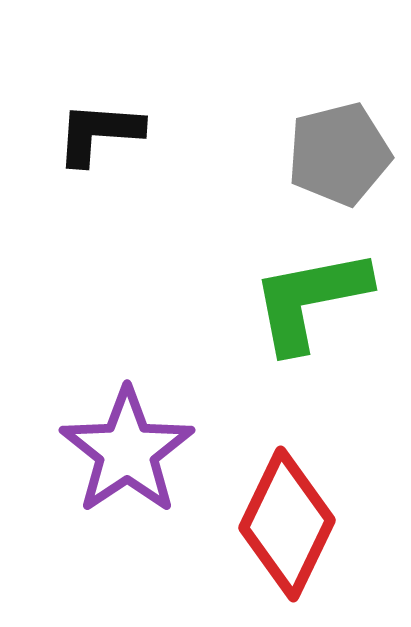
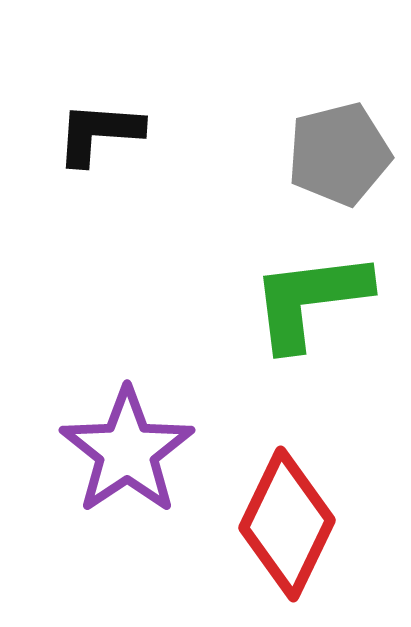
green L-shape: rotated 4 degrees clockwise
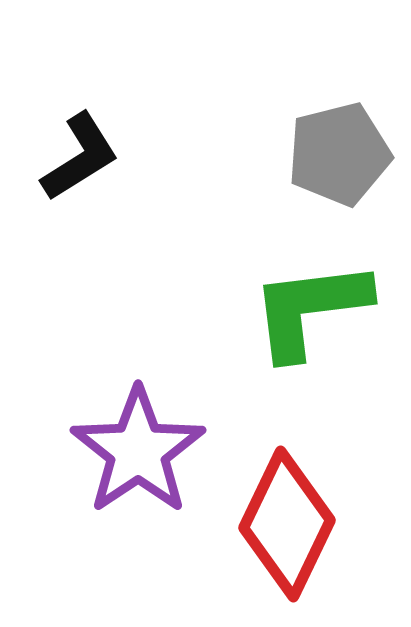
black L-shape: moved 19 px left, 24 px down; rotated 144 degrees clockwise
green L-shape: moved 9 px down
purple star: moved 11 px right
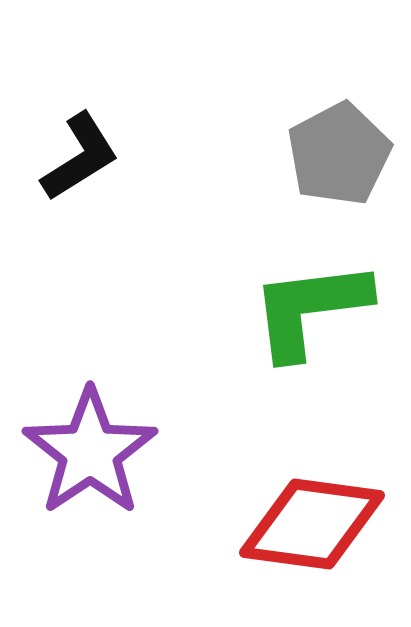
gray pentagon: rotated 14 degrees counterclockwise
purple star: moved 48 px left, 1 px down
red diamond: moved 25 px right; rotated 72 degrees clockwise
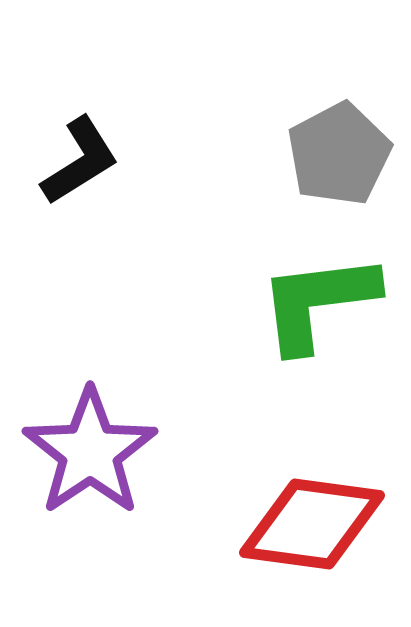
black L-shape: moved 4 px down
green L-shape: moved 8 px right, 7 px up
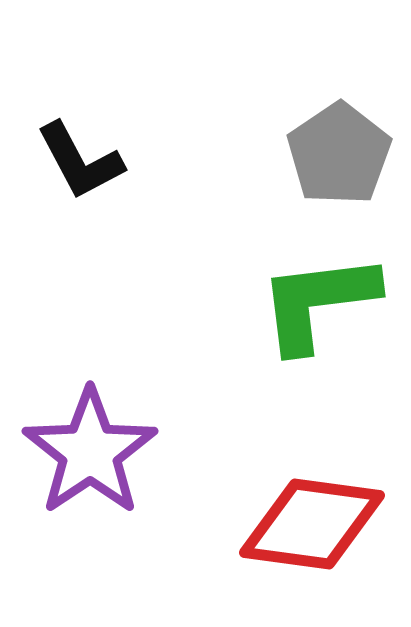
gray pentagon: rotated 6 degrees counterclockwise
black L-shape: rotated 94 degrees clockwise
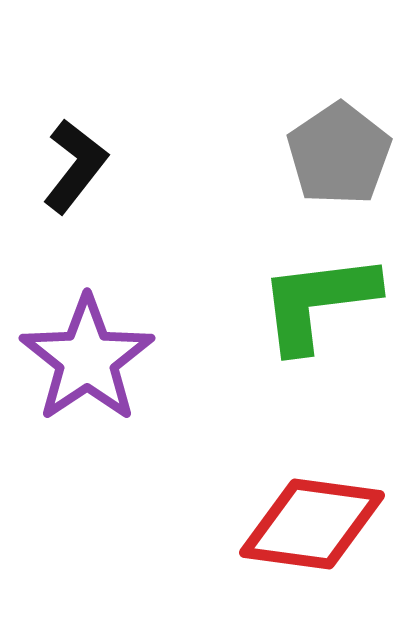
black L-shape: moved 5 px left, 5 px down; rotated 114 degrees counterclockwise
purple star: moved 3 px left, 93 px up
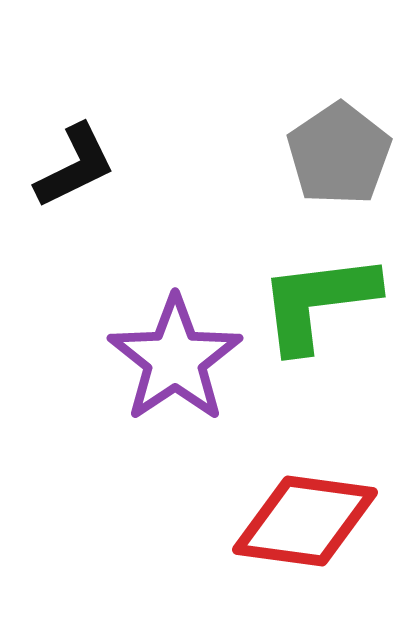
black L-shape: rotated 26 degrees clockwise
purple star: moved 88 px right
red diamond: moved 7 px left, 3 px up
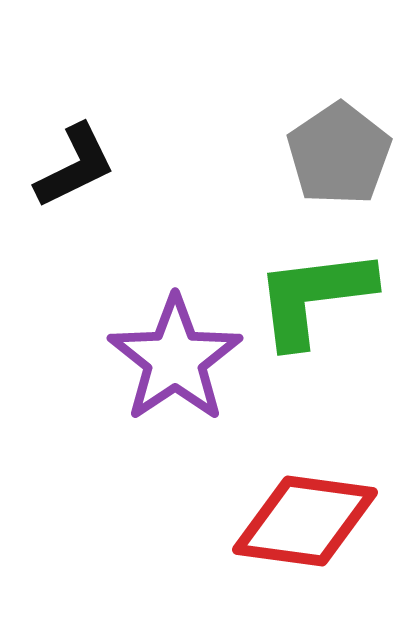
green L-shape: moved 4 px left, 5 px up
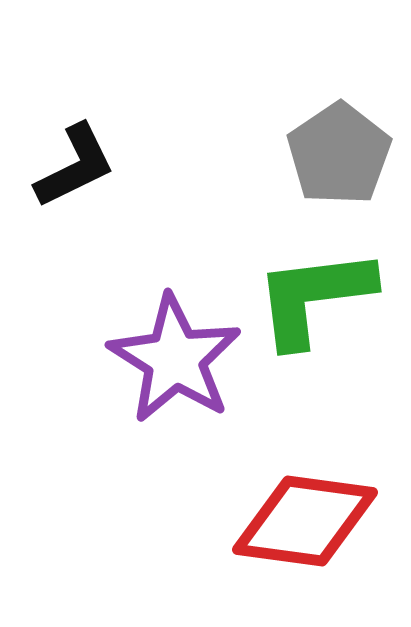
purple star: rotated 6 degrees counterclockwise
